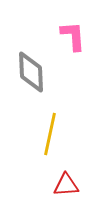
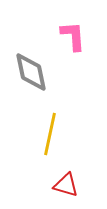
gray diamond: rotated 9 degrees counterclockwise
red triangle: rotated 20 degrees clockwise
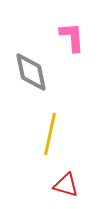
pink L-shape: moved 1 px left, 1 px down
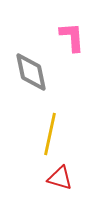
red triangle: moved 6 px left, 7 px up
